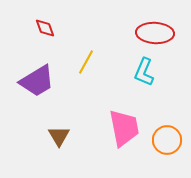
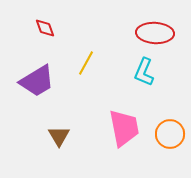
yellow line: moved 1 px down
orange circle: moved 3 px right, 6 px up
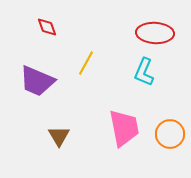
red diamond: moved 2 px right, 1 px up
purple trapezoid: rotated 54 degrees clockwise
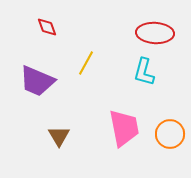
cyan L-shape: rotated 8 degrees counterclockwise
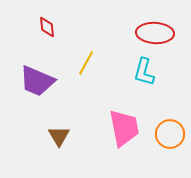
red diamond: rotated 15 degrees clockwise
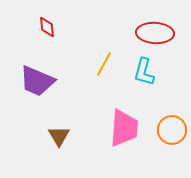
yellow line: moved 18 px right, 1 px down
pink trapezoid: rotated 15 degrees clockwise
orange circle: moved 2 px right, 4 px up
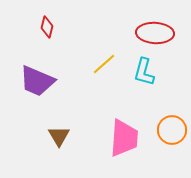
red diamond: rotated 20 degrees clockwise
yellow line: rotated 20 degrees clockwise
pink trapezoid: moved 10 px down
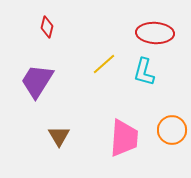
purple trapezoid: rotated 99 degrees clockwise
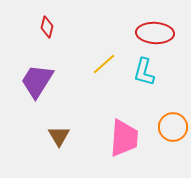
orange circle: moved 1 px right, 3 px up
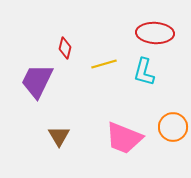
red diamond: moved 18 px right, 21 px down
yellow line: rotated 25 degrees clockwise
purple trapezoid: rotated 6 degrees counterclockwise
pink trapezoid: rotated 108 degrees clockwise
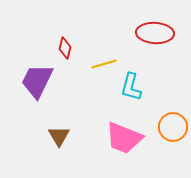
cyan L-shape: moved 13 px left, 15 px down
